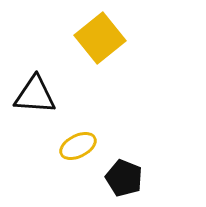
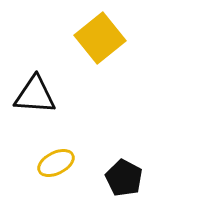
yellow ellipse: moved 22 px left, 17 px down
black pentagon: rotated 6 degrees clockwise
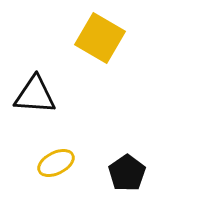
yellow square: rotated 21 degrees counterclockwise
black pentagon: moved 3 px right, 5 px up; rotated 9 degrees clockwise
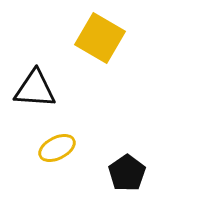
black triangle: moved 6 px up
yellow ellipse: moved 1 px right, 15 px up
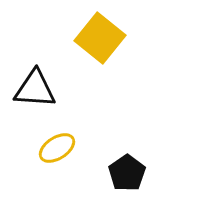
yellow square: rotated 9 degrees clockwise
yellow ellipse: rotated 6 degrees counterclockwise
